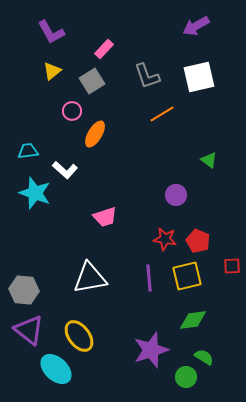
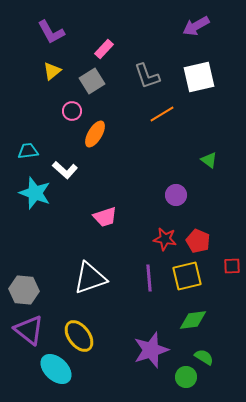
white triangle: rotated 9 degrees counterclockwise
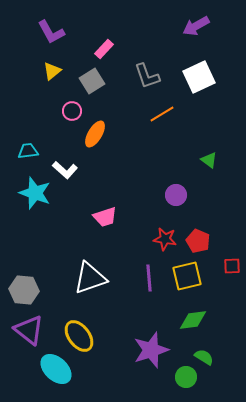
white square: rotated 12 degrees counterclockwise
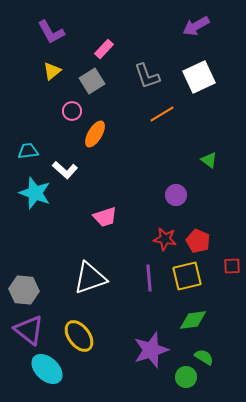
cyan ellipse: moved 9 px left
